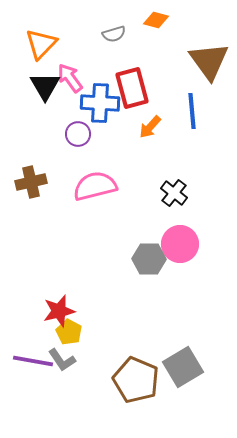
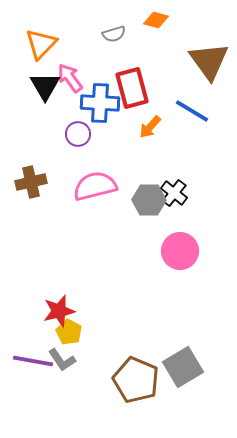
blue line: rotated 54 degrees counterclockwise
pink circle: moved 7 px down
gray hexagon: moved 59 px up
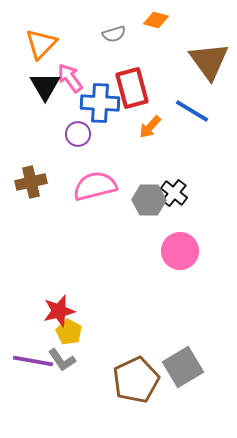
brown pentagon: rotated 24 degrees clockwise
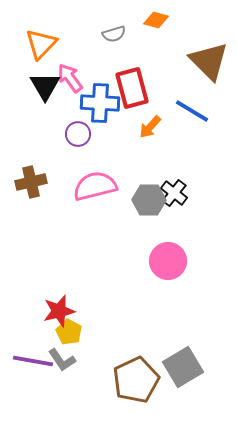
brown triangle: rotated 9 degrees counterclockwise
pink circle: moved 12 px left, 10 px down
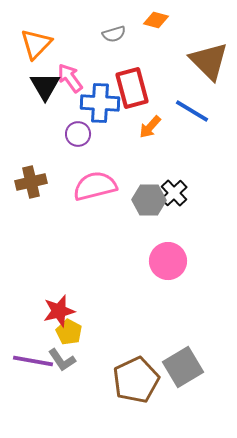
orange triangle: moved 5 px left
black cross: rotated 8 degrees clockwise
